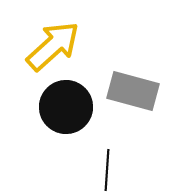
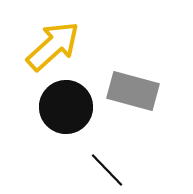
black line: rotated 48 degrees counterclockwise
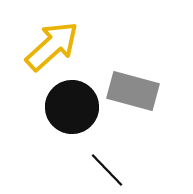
yellow arrow: moved 1 px left
black circle: moved 6 px right
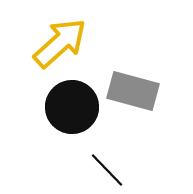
yellow arrow: moved 8 px right, 3 px up
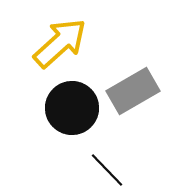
gray rectangle: rotated 45 degrees counterclockwise
black circle: moved 1 px down
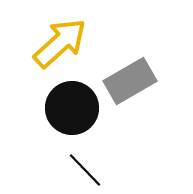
gray rectangle: moved 3 px left, 10 px up
black line: moved 22 px left
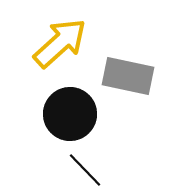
gray rectangle: moved 2 px left, 5 px up; rotated 42 degrees clockwise
black circle: moved 2 px left, 6 px down
